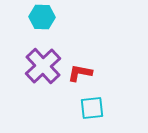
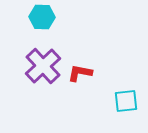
cyan square: moved 34 px right, 7 px up
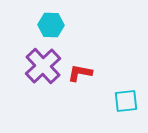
cyan hexagon: moved 9 px right, 8 px down
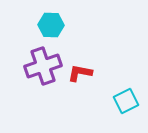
purple cross: rotated 24 degrees clockwise
cyan square: rotated 20 degrees counterclockwise
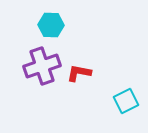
purple cross: moved 1 px left
red L-shape: moved 1 px left
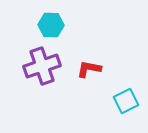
red L-shape: moved 10 px right, 4 px up
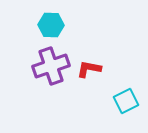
purple cross: moved 9 px right
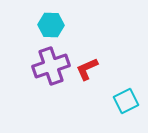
red L-shape: moved 2 px left; rotated 35 degrees counterclockwise
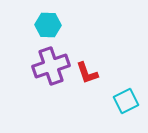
cyan hexagon: moved 3 px left
red L-shape: moved 4 px down; rotated 85 degrees counterclockwise
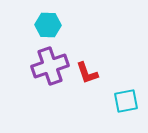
purple cross: moved 1 px left
cyan square: rotated 15 degrees clockwise
